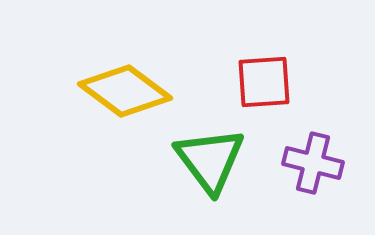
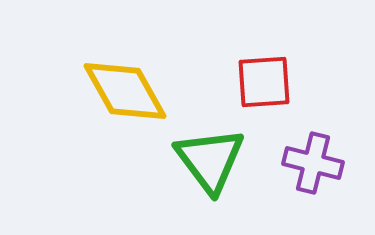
yellow diamond: rotated 24 degrees clockwise
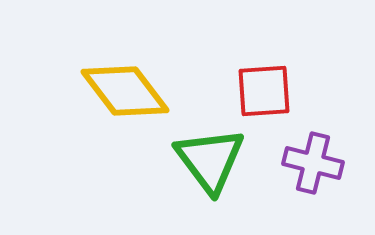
red square: moved 9 px down
yellow diamond: rotated 8 degrees counterclockwise
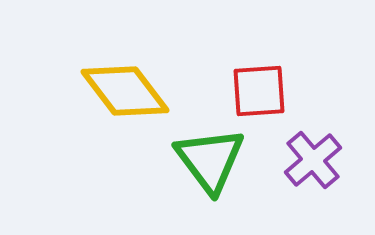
red square: moved 5 px left
purple cross: moved 3 px up; rotated 36 degrees clockwise
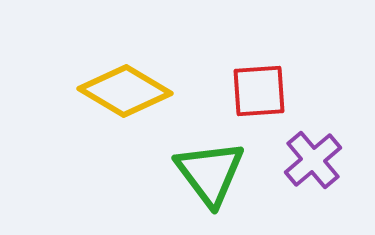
yellow diamond: rotated 22 degrees counterclockwise
green triangle: moved 13 px down
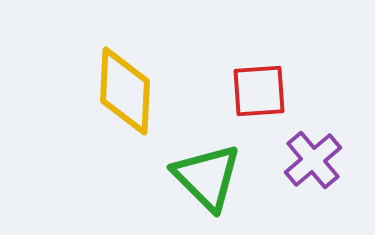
yellow diamond: rotated 62 degrees clockwise
green triangle: moved 3 px left, 4 px down; rotated 8 degrees counterclockwise
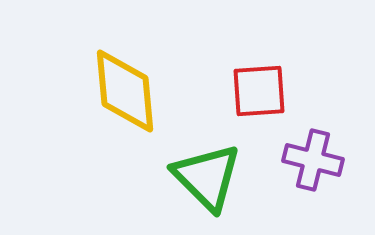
yellow diamond: rotated 8 degrees counterclockwise
purple cross: rotated 36 degrees counterclockwise
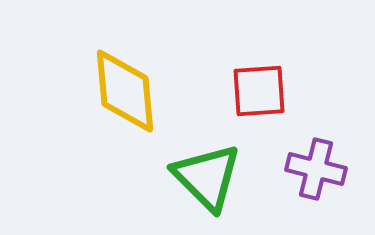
purple cross: moved 3 px right, 9 px down
